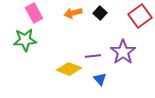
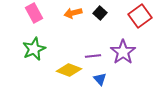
green star: moved 9 px right, 9 px down; rotated 20 degrees counterclockwise
yellow diamond: moved 1 px down
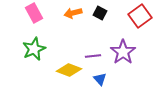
black square: rotated 16 degrees counterclockwise
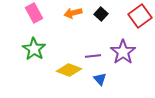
black square: moved 1 px right, 1 px down; rotated 16 degrees clockwise
green star: rotated 15 degrees counterclockwise
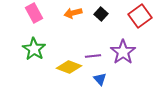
yellow diamond: moved 3 px up
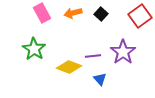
pink rectangle: moved 8 px right
